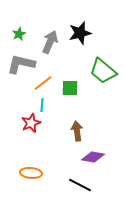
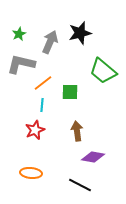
green square: moved 4 px down
red star: moved 4 px right, 7 px down
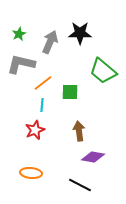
black star: rotated 15 degrees clockwise
brown arrow: moved 2 px right
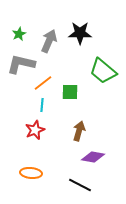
gray arrow: moved 1 px left, 1 px up
brown arrow: rotated 24 degrees clockwise
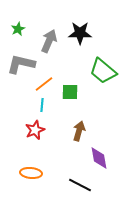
green star: moved 1 px left, 5 px up
orange line: moved 1 px right, 1 px down
purple diamond: moved 6 px right, 1 px down; rotated 70 degrees clockwise
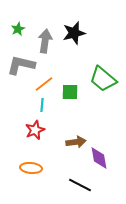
black star: moved 6 px left; rotated 15 degrees counterclockwise
gray arrow: moved 4 px left; rotated 15 degrees counterclockwise
gray L-shape: moved 1 px down
green trapezoid: moved 8 px down
brown arrow: moved 3 px left, 11 px down; rotated 66 degrees clockwise
orange ellipse: moved 5 px up
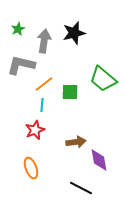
gray arrow: moved 1 px left
purple diamond: moved 2 px down
orange ellipse: rotated 65 degrees clockwise
black line: moved 1 px right, 3 px down
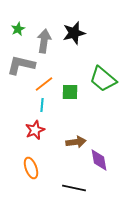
black line: moved 7 px left; rotated 15 degrees counterclockwise
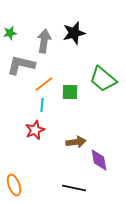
green star: moved 8 px left, 4 px down; rotated 16 degrees clockwise
orange ellipse: moved 17 px left, 17 px down
